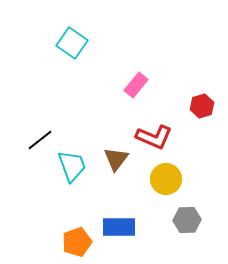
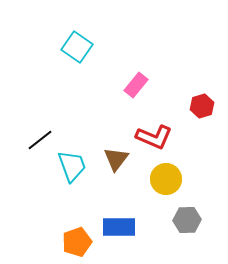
cyan square: moved 5 px right, 4 px down
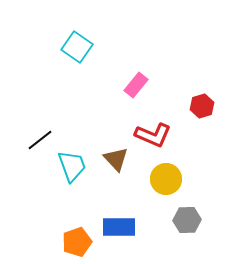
red L-shape: moved 1 px left, 2 px up
brown triangle: rotated 20 degrees counterclockwise
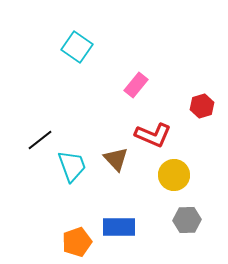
yellow circle: moved 8 px right, 4 px up
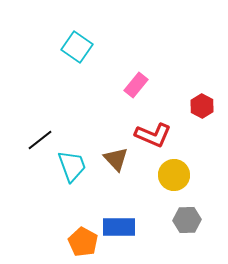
red hexagon: rotated 15 degrees counterclockwise
orange pentagon: moved 6 px right; rotated 24 degrees counterclockwise
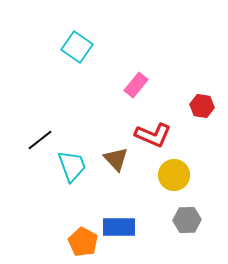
red hexagon: rotated 20 degrees counterclockwise
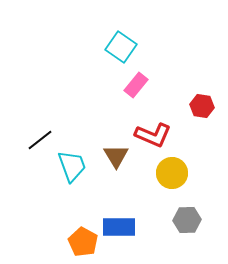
cyan square: moved 44 px right
brown triangle: moved 3 px up; rotated 12 degrees clockwise
yellow circle: moved 2 px left, 2 px up
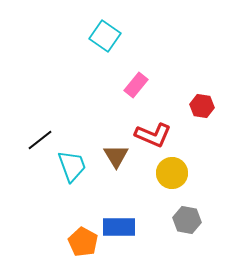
cyan square: moved 16 px left, 11 px up
gray hexagon: rotated 12 degrees clockwise
